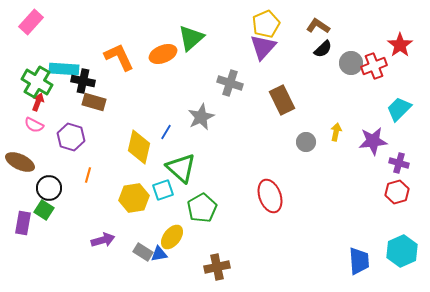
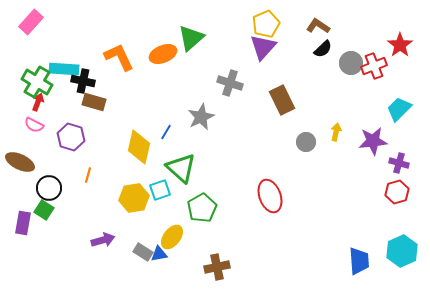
cyan square at (163, 190): moved 3 px left
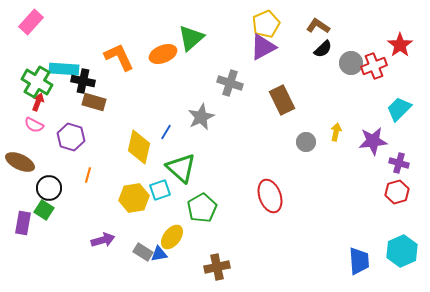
purple triangle at (263, 47): rotated 20 degrees clockwise
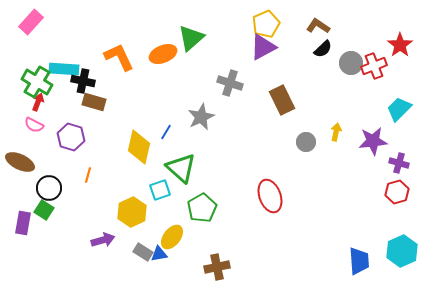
yellow hexagon at (134, 198): moved 2 px left, 14 px down; rotated 16 degrees counterclockwise
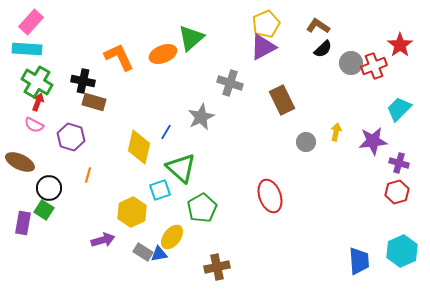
cyan rectangle at (64, 69): moved 37 px left, 20 px up
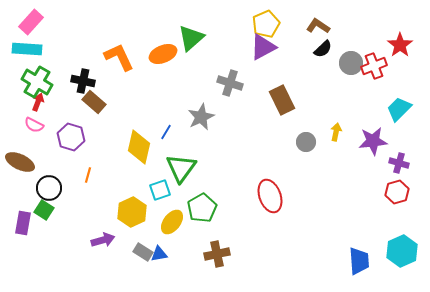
brown rectangle at (94, 102): rotated 25 degrees clockwise
green triangle at (181, 168): rotated 24 degrees clockwise
yellow ellipse at (172, 237): moved 15 px up
brown cross at (217, 267): moved 13 px up
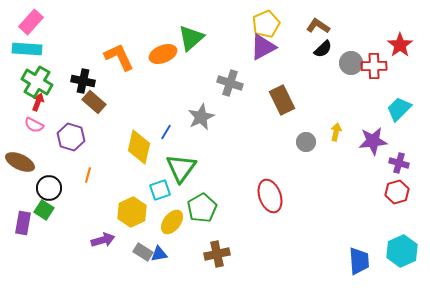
red cross at (374, 66): rotated 20 degrees clockwise
